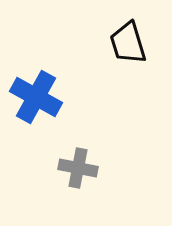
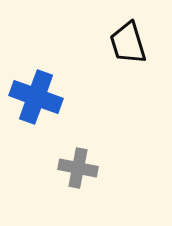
blue cross: rotated 9 degrees counterclockwise
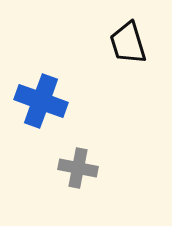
blue cross: moved 5 px right, 4 px down
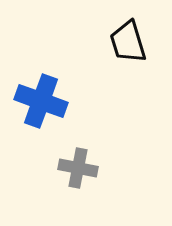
black trapezoid: moved 1 px up
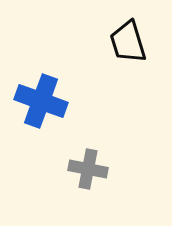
gray cross: moved 10 px right, 1 px down
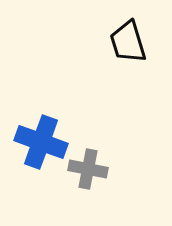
blue cross: moved 41 px down
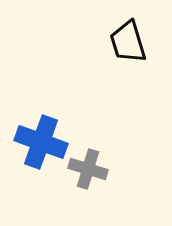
gray cross: rotated 6 degrees clockwise
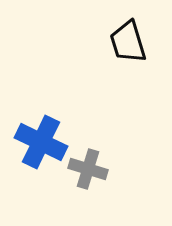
blue cross: rotated 6 degrees clockwise
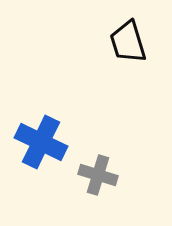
gray cross: moved 10 px right, 6 px down
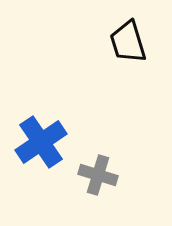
blue cross: rotated 30 degrees clockwise
